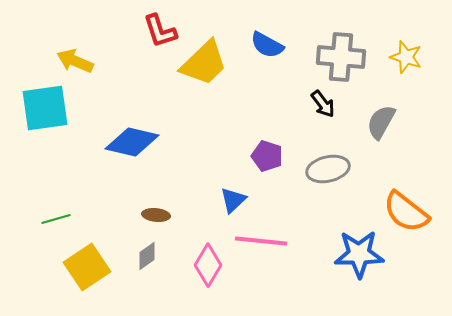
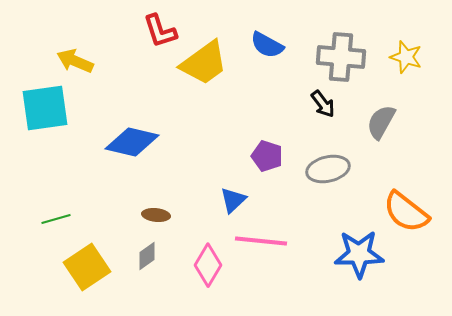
yellow trapezoid: rotated 8 degrees clockwise
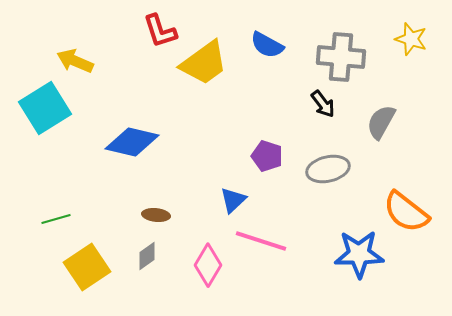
yellow star: moved 5 px right, 18 px up
cyan square: rotated 24 degrees counterclockwise
pink line: rotated 12 degrees clockwise
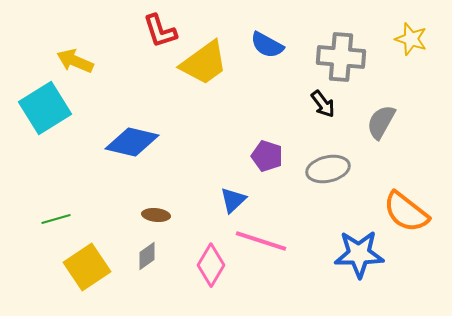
pink diamond: moved 3 px right
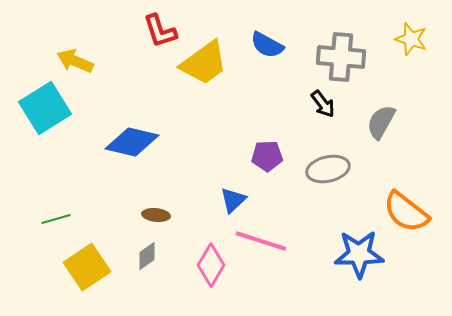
purple pentagon: rotated 20 degrees counterclockwise
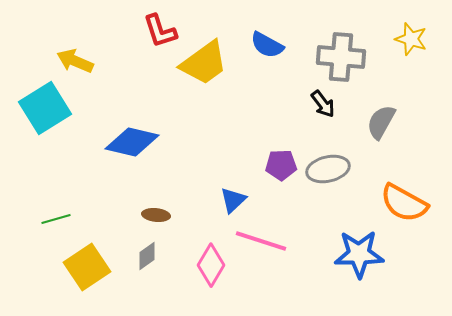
purple pentagon: moved 14 px right, 9 px down
orange semicircle: moved 2 px left, 9 px up; rotated 9 degrees counterclockwise
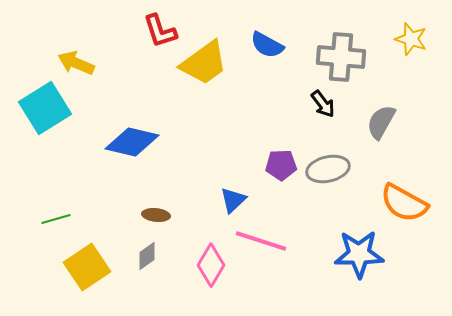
yellow arrow: moved 1 px right, 2 px down
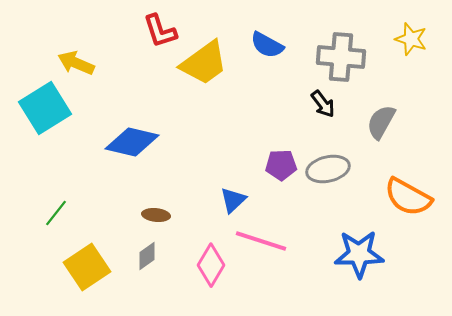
orange semicircle: moved 4 px right, 6 px up
green line: moved 6 px up; rotated 36 degrees counterclockwise
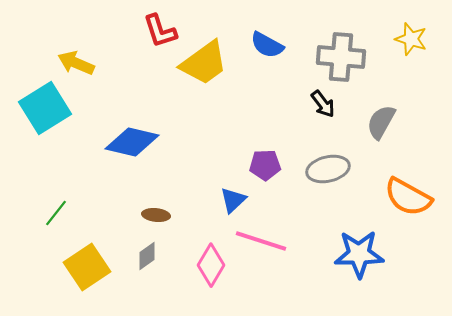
purple pentagon: moved 16 px left
